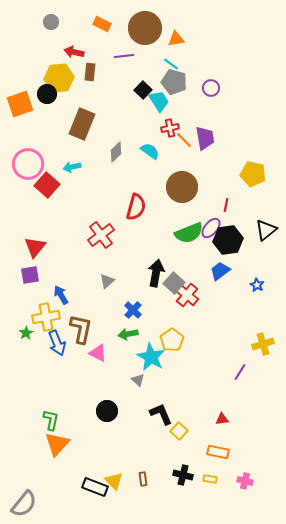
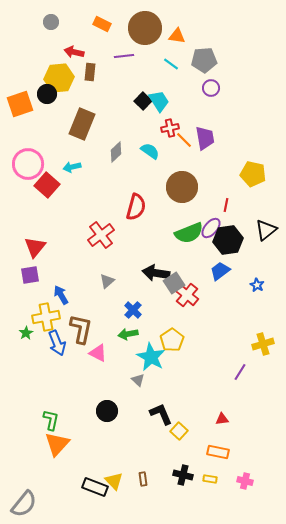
orange triangle at (176, 39): moved 1 px right, 3 px up; rotated 18 degrees clockwise
gray pentagon at (174, 82): moved 30 px right, 22 px up; rotated 20 degrees counterclockwise
black square at (143, 90): moved 11 px down
black arrow at (156, 273): rotated 92 degrees counterclockwise
gray square at (174, 283): rotated 15 degrees clockwise
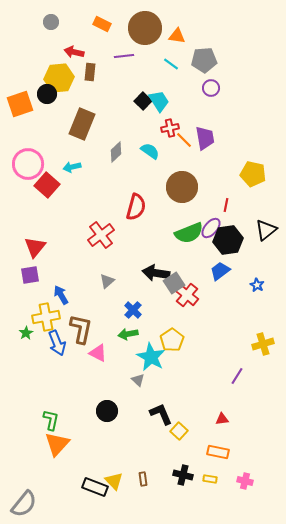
purple line at (240, 372): moved 3 px left, 4 px down
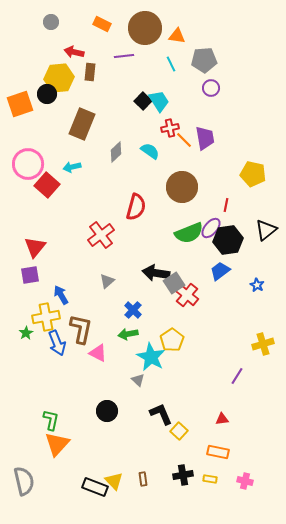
cyan line at (171, 64): rotated 28 degrees clockwise
black cross at (183, 475): rotated 24 degrees counterclockwise
gray semicircle at (24, 504): moved 23 px up; rotated 52 degrees counterclockwise
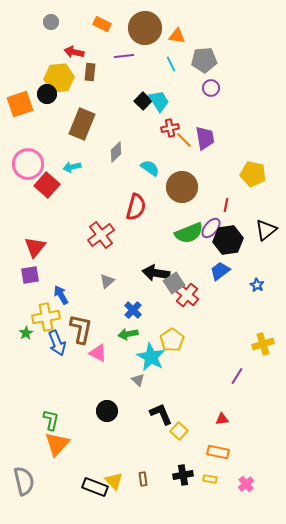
cyan semicircle at (150, 151): moved 17 px down
pink cross at (245, 481): moved 1 px right, 3 px down; rotated 35 degrees clockwise
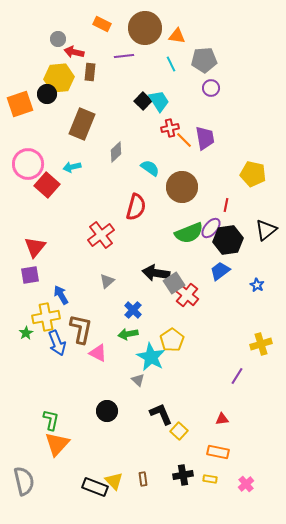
gray circle at (51, 22): moved 7 px right, 17 px down
yellow cross at (263, 344): moved 2 px left
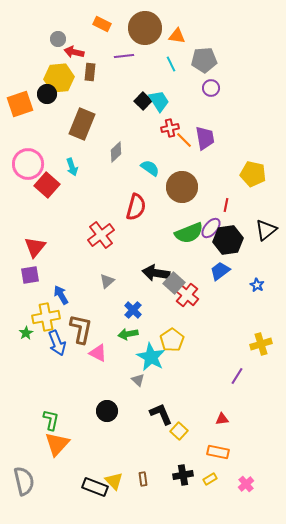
cyan arrow at (72, 167): rotated 96 degrees counterclockwise
gray square at (174, 283): rotated 15 degrees counterclockwise
yellow rectangle at (210, 479): rotated 40 degrees counterclockwise
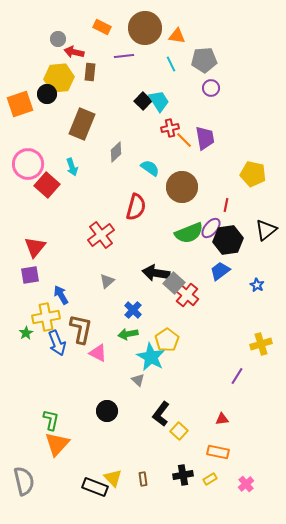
orange rectangle at (102, 24): moved 3 px down
yellow pentagon at (172, 340): moved 5 px left
black L-shape at (161, 414): rotated 120 degrees counterclockwise
yellow triangle at (114, 481): moved 1 px left, 3 px up
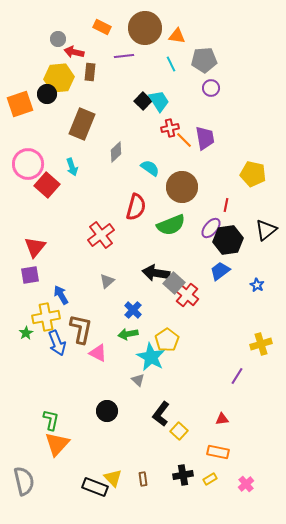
green semicircle at (189, 233): moved 18 px left, 8 px up
